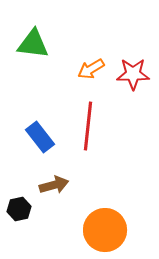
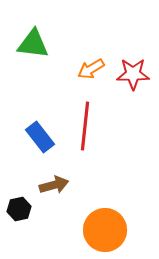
red line: moved 3 px left
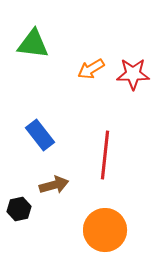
red line: moved 20 px right, 29 px down
blue rectangle: moved 2 px up
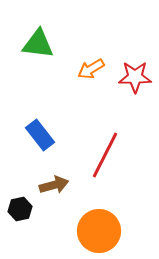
green triangle: moved 5 px right
red star: moved 2 px right, 3 px down
red line: rotated 21 degrees clockwise
black hexagon: moved 1 px right
orange circle: moved 6 px left, 1 px down
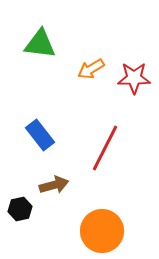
green triangle: moved 2 px right
red star: moved 1 px left, 1 px down
red line: moved 7 px up
orange circle: moved 3 px right
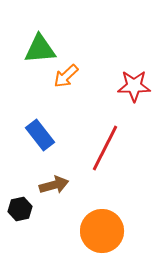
green triangle: moved 5 px down; rotated 12 degrees counterclockwise
orange arrow: moved 25 px left, 7 px down; rotated 12 degrees counterclockwise
red star: moved 8 px down
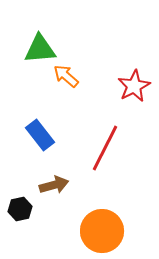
orange arrow: rotated 84 degrees clockwise
red star: rotated 28 degrees counterclockwise
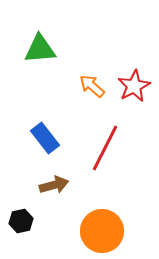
orange arrow: moved 26 px right, 10 px down
blue rectangle: moved 5 px right, 3 px down
black hexagon: moved 1 px right, 12 px down
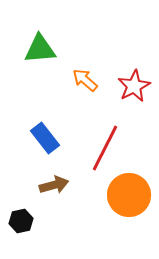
orange arrow: moved 7 px left, 6 px up
orange circle: moved 27 px right, 36 px up
